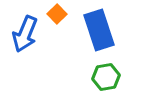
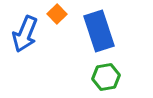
blue rectangle: moved 1 px down
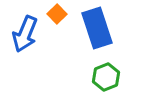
blue rectangle: moved 2 px left, 3 px up
green hexagon: rotated 12 degrees counterclockwise
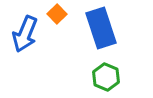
blue rectangle: moved 4 px right
green hexagon: rotated 16 degrees counterclockwise
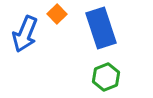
green hexagon: rotated 16 degrees clockwise
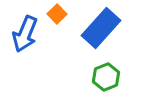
blue rectangle: rotated 60 degrees clockwise
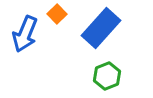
green hexagon: moved 1 px right, 1 px up
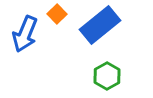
blue rectangle: moved 1 px left, 3 px up; rotated 9 degrees clockwise
green hexagon: rotated 8 degrees counterclockwise
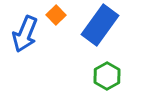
orange square: moved 1 px left, 1 px down
blue rectangle: rotated 15 degrees counterclockwise
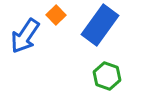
blue arrow: moved 2 px down; rotated 12 degrees clockwise
green hexagon: rotated 12 degrees counterclockwise
